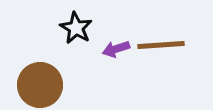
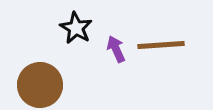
purple arrow: rotated 84 degrees clockwise
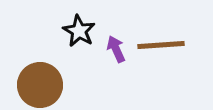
black star: moved 3 px right, 3 px down
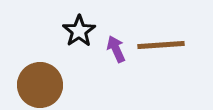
black star: rotated 8 degrees clockwise
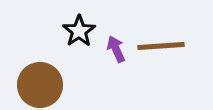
brown line: moved 1 px down
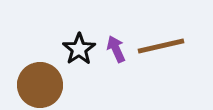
black star: moved 18 px down
brown line: rotated 9 degrees counterclockwise
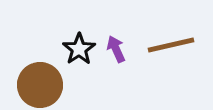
brown line: moved 10 px right, 1 px up
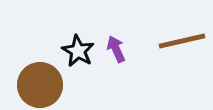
brown line: moved 11 px right, 4 px up
black star: moved 1 px left, 2 px down; rotated 8 degrees counterclockwise
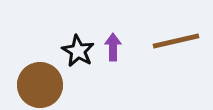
brown line: moved 6 px left
purple arrow: moved 3 px left, 2 px up; rotated 24 degrees clockwise
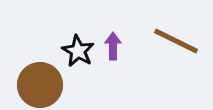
brown line: rotated 39 degrees clockwise
purple arrow: moved 1 px up
